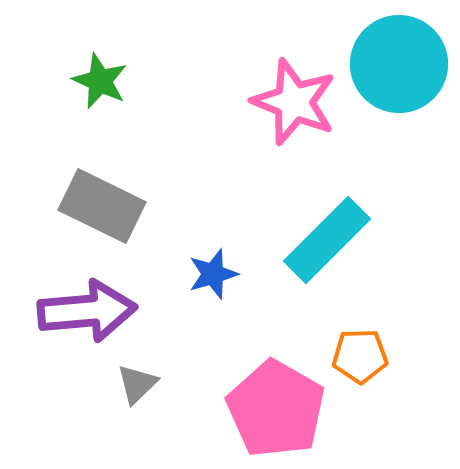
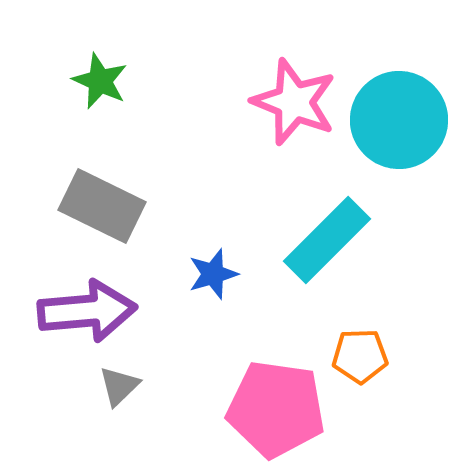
cyan circle: moved 56 px down
gray triangle: moved 18 px left, 2 px down
pink pentagon: rotated 22 degrees counterclockwise
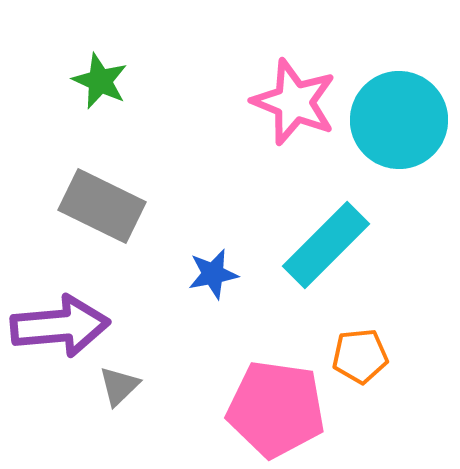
cyan rectangle: moved 1 px left, 5 px down
blue star: rotated 6 degrees clockwise
purple arrow: moved 27 px left, 15 px down
orange pentagon: rotated 4 degrees counterclockwise
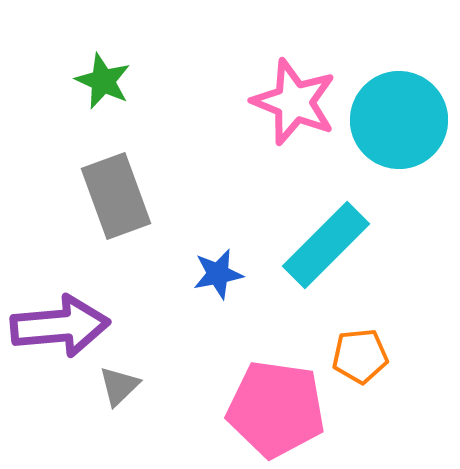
green star: moved 3 px right
gray rectangle: moved 14 px right, 10 px up; rotated 44 degrees clockwise
blue star: moved 5 px right
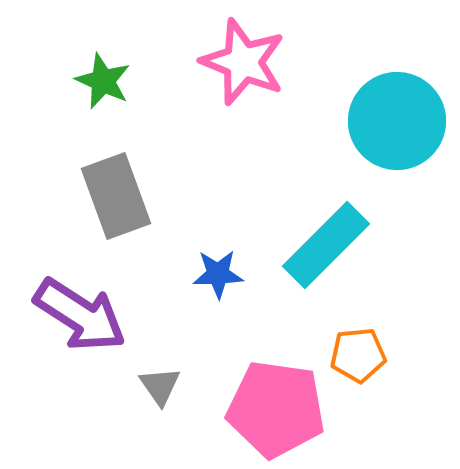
pink star: moved 51 px left, 40 px up
cyan circle: moved 2 px left, 1 px down
blue star: rotated 9 degrees clockwise
purple arrow: moved 20 px right, 11 px up; rotated 38 degrees clockwise
orange pentagon: moved 2 px left, 1 px up
gray triangle: moved 41 px right; rotated 21 degrees counterclockwise
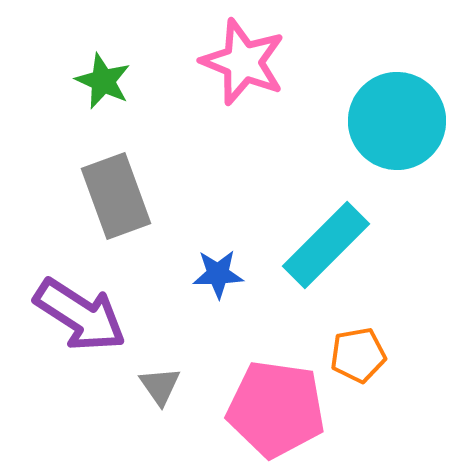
orange pentagon: rotated 4 degrees counterclockwise
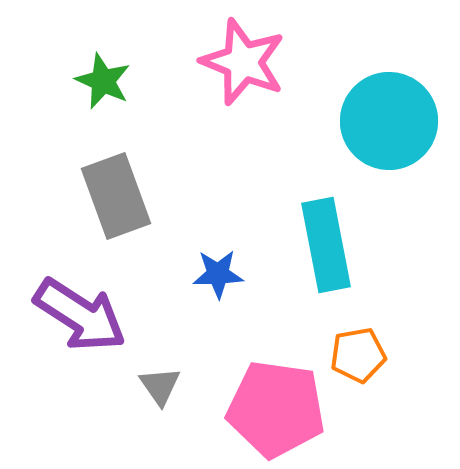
cyan circle: moved 8 px left
cyan rectangle: rotated 56 degrees counterclockwise
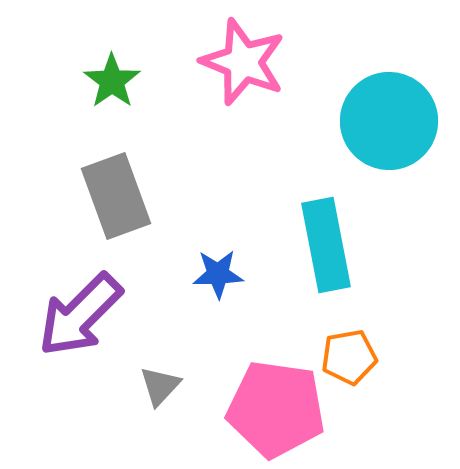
green star: moved 9 px right; rotated 12 degrees clockwise
purple arrow: rotated 102 degrees clockwise
orange pentagon: moved 9 px left, 2 px down
gray triangle: rotated 18 degrees clockwise
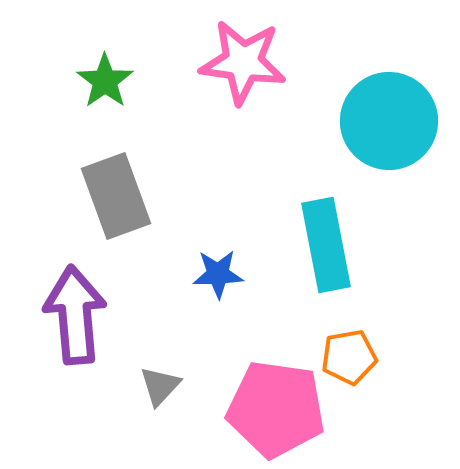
pink star: rotated 14 degrees counterclockwise
green star: moved 7 px left
purple arrow: moved 5 px left; rotated 130 degrees clockwise
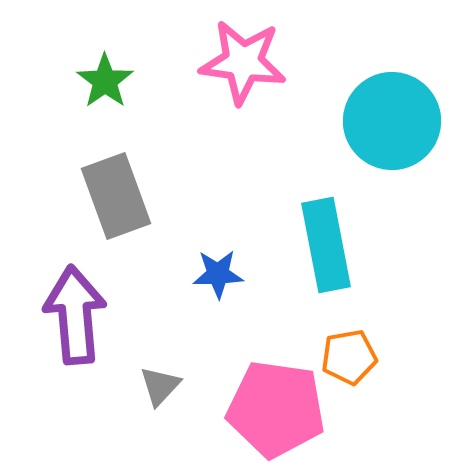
cyan circle: moved 3 px right
